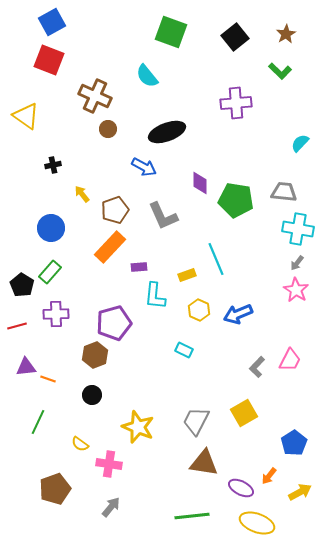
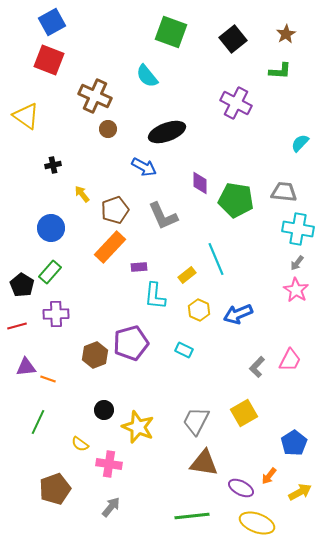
black square at (235, 37): moved 2 px left, 2 px down
green L-shape at (280, 71): rotated 40 degrees counterclockwise
purple cross at (236, 103): rotated 32 degrees clockwise
yellow rectangle at (187, 275): rotated 18 degrees counterclockwise
purple pentagon at (114, 323): moved 17 px right, 20 px down
black circle at (92, 395): moved 12 px right, 15 px down
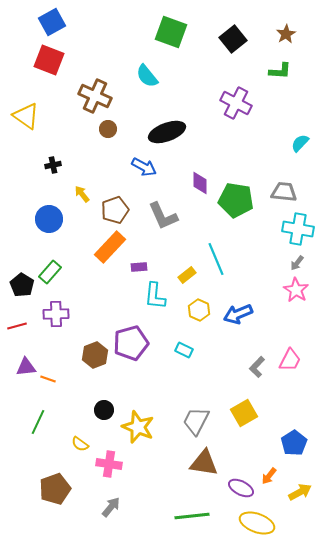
blue circle at (51, 228): moved 2 px left, 9 px up
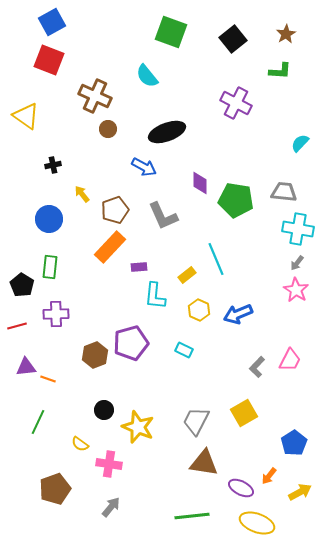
green rectangle at (50, 272): moved 5 px up; rotated 35 degrees counterclockwise
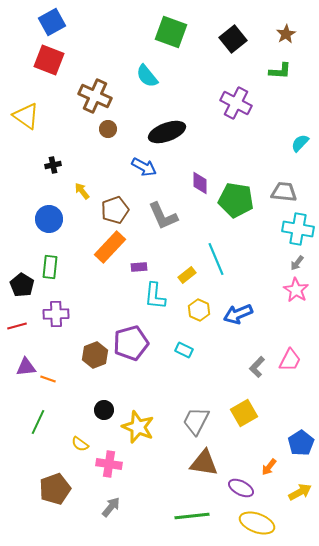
yellow arrow at (82, 194): moved 3 px up
blue pentagon at (294, 443): moved 7 px right
orange arrow at (269, 476): moved 9 px up
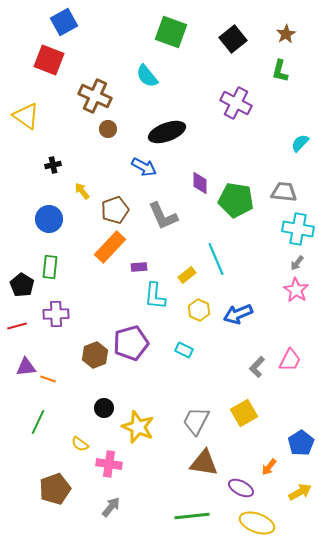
blue square at (52, 22): moved 12 px right
green L-shape at (280, 71): rotated 100 degrees clockwise
black circle at (104, 410): moved 2 px up
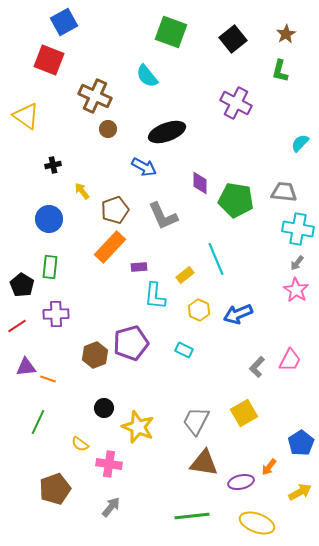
yellow rectangle at (187, 275): moved 2 px left
red line at (17, 326): rotated 18 degrees counterclockwise
purple ellipse at (241, 488): moved 6 px up; rotated 40 degrees counterclockwise
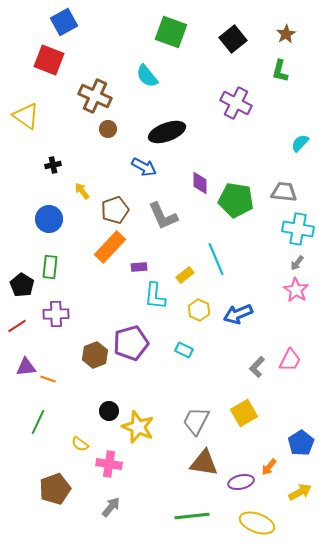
black circle at (104, 408): moved 5 px right, 3 px down
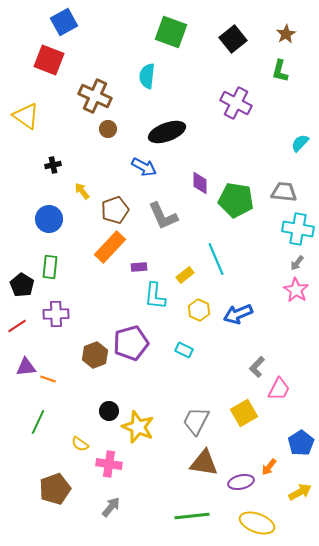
cyan semicircle at (147, 76): rotated 45 degrees clockwise
pink trapezoid at (290, 360): moved 11 px left, 29 px down
